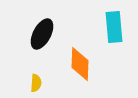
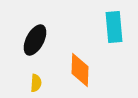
black ellipse: moved 7 px left, 6 px down
orange diamond: moved 6 px down
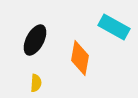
cyan rectangle: rotated 56 degrees counterclockwise
orange diamond: moved 12 px up; rotated 8 degrees clockwise
